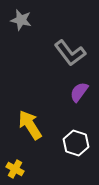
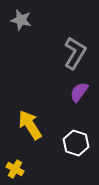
gray L-shape: moved 5 px right; rotated 112 degrees counterclockwise
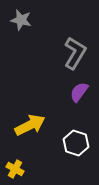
yellow arrow: rotated 96 degrees clockwise
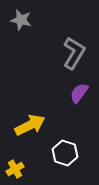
gray L-shape: moved 1 px left
purple semicircle: moved 1 px down
white hexagon: moved 11 px left, 10 px down
yellow cross: rotated 30 degrees clockwise
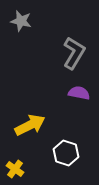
gray star: moved 1 px down
purple semicircle: rotated 65 degrees clockwise
white hexagon: moved 1 px right
yellow cross: rotated 24 degrees counterclockwise
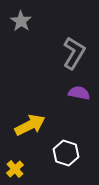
gray star: rotated 20 degrees clockwise
yellow cross: rotated 12 degrees clockwise
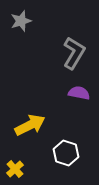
gray star: rotated 20 degrees clockwise
